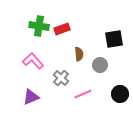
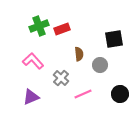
green cross: rotated 30 degrees counterclockwise
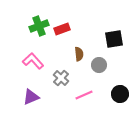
gray circle: moved 1 px left
pink line: moved 1 px right, 1 px down
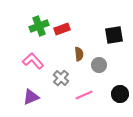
black square: moved 4 px up
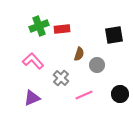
red rectangle: rotated 14 degrees clockwise
brown semicircle: rotated 24 degrees clockwise
gray circle: moved 2 px left
purple triangle: moved 1 px right, 1 px down
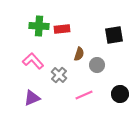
green cross: rotated 24 degrees clockwise
gray cross: moved 2 px left, 3 px up
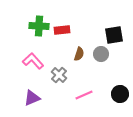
red rectangle: moved 1 px down
gray circle: moved 4 px right, 11 px up
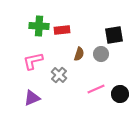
pink L-shape: rotated 60 degrees counterclockwise
pink line: moved 12 px right, 6 px up
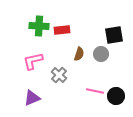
pink line: moved 1 px left, 2 px down; rotated 36 degrees clockwise
black circle: moved 4 px left, 2 px down
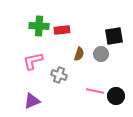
black square: moved 1 px down
gray cross: rotated 21 degrees counterclockwise
purple triangle: moved 3 px down
